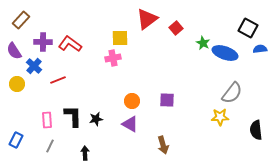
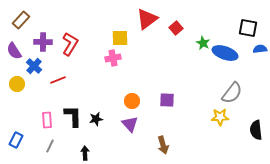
black square: rotated 18 degrees counterclockwise
red L-shape: rotated 85 degrees clockwise
purple triangle: rotated 18 degrees clockwise
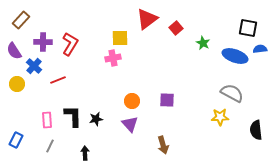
blue ellipse: moved 10 px right, 3 px down
gray semicircle: rotated 100 degrees counterclockwise
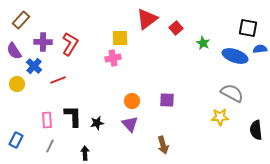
black star: moved 1 px right, 4 px down
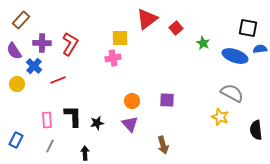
purple cross: moved 1 px left, 1 px down
yellow star: rotated 24 degrees clockwise
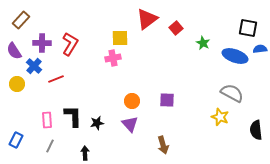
red line: moved 2 px left, 1 px up
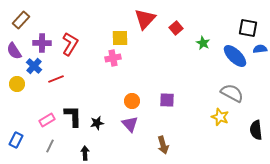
red triangle: moved 2 px left; rotated 10 degrees counterclockwise
blue ellipse: rotated 25 degrees clockwise
pink rectangle: rotated 63 degrees clockwise
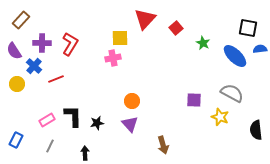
purple square: moved 27 px right
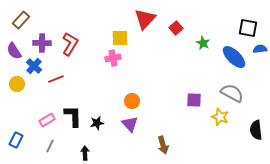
blue ellipse: moved 1 px left, 1 px down
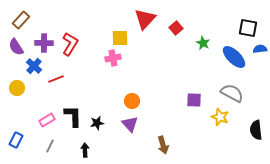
purple cross: moved 2 px right
purple semicircle: moved 2 px right, 4 px up
yellow circle: moved 4 px down
black arrow: moved 3 px up
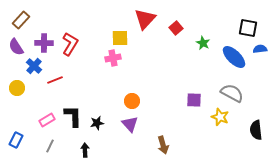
red line: moved 1 px left, 1 px down
